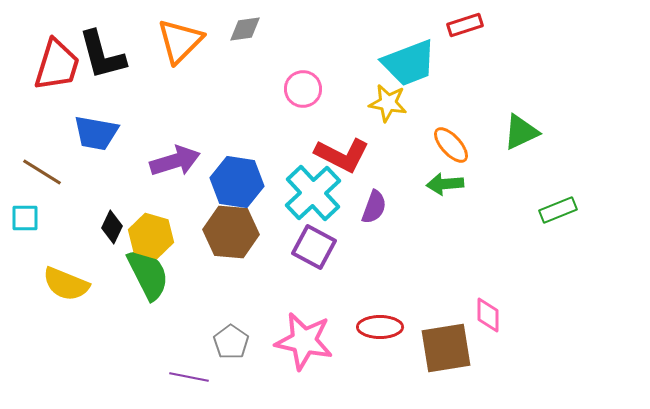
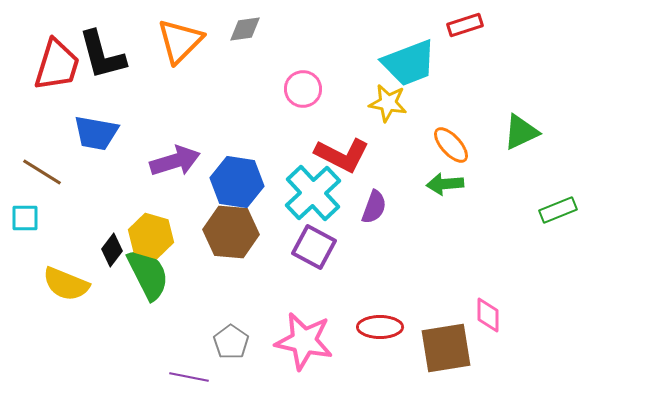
black diamond: moved 23 px down; rotated 12 degrees clockwise
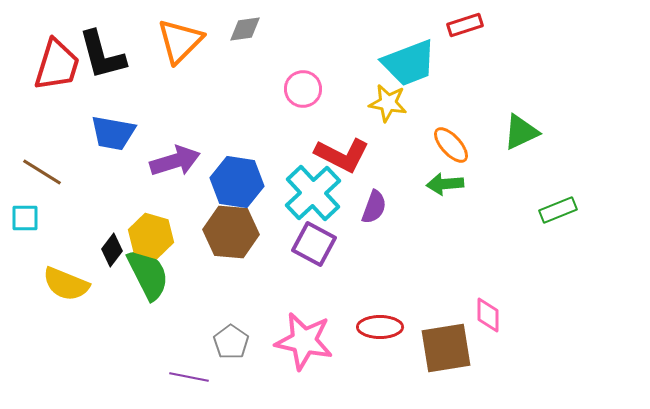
blue trapezoid: moved 17 px right
purple square: moved 3 px up
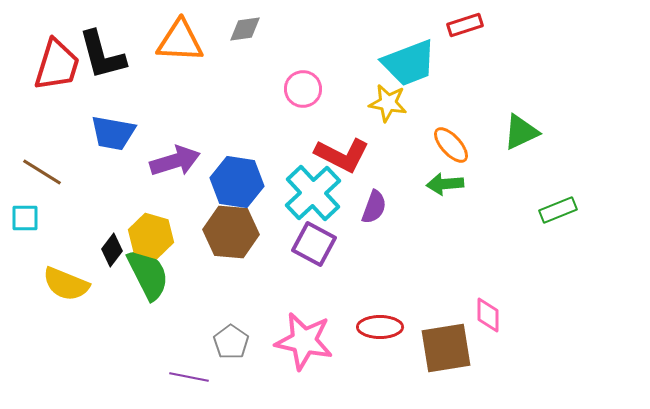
orange triangle: rotated 48 degrees clockwise
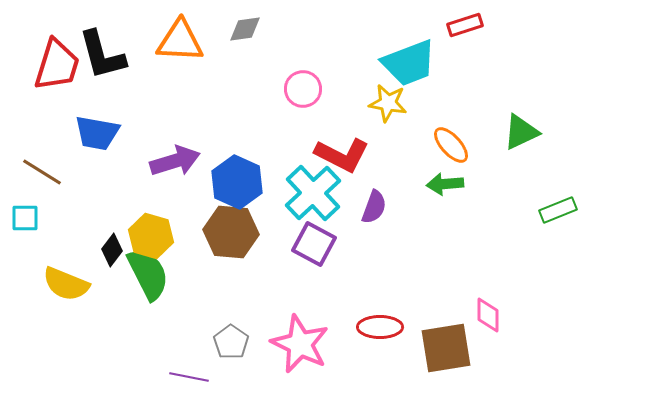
blue trapezoid: moved 16 px left
blue hexagon: rotated 15 degrees clockwise
pink star: moved 4 px left, 3 px down; rotated 14 degrees clockwise
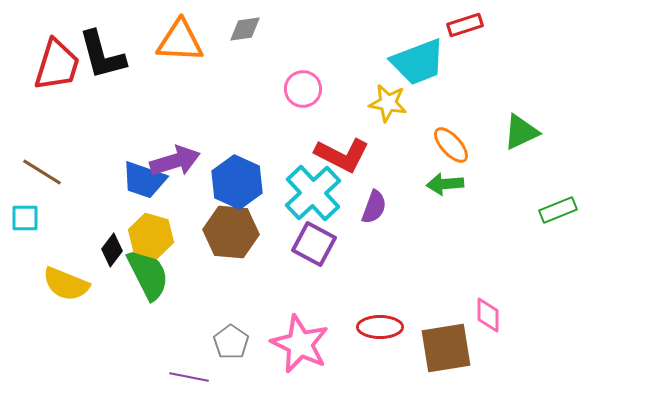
cyan trapezoid: moved 9 px right, 1 px up
blue trapezoid: moved 47 px right, 47 px down; rotated 9 degrees clockwise
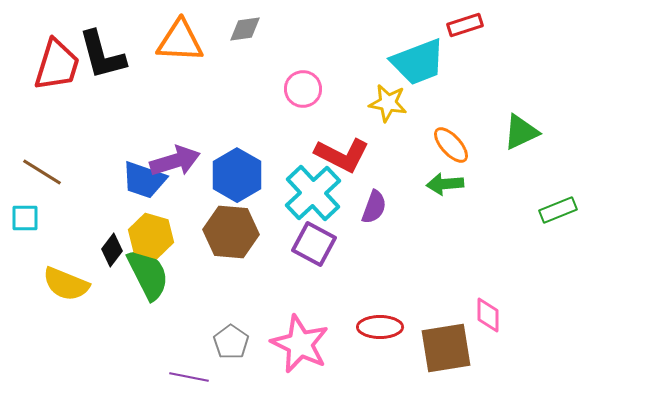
blue hexagon: moved 7 px up; rotated 6 degrees clockwise
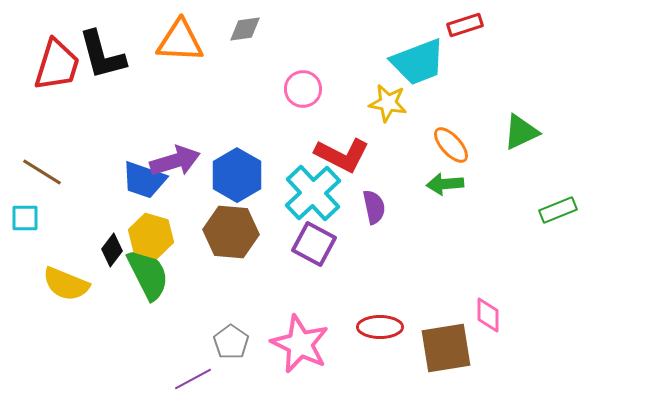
purple semicircle: rotated 32 degrees counterclockwise
purple line: moved 4 px right, 2 px down; rotated 39 degrees counterclockwise
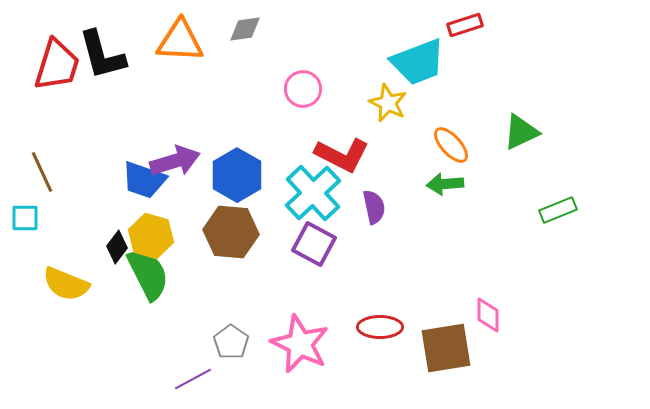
yellow star: rotated 15 degrees clockwise
brown line: rotated 33 degrees clockwise
black diamond: moved 5 px right, 3 px up
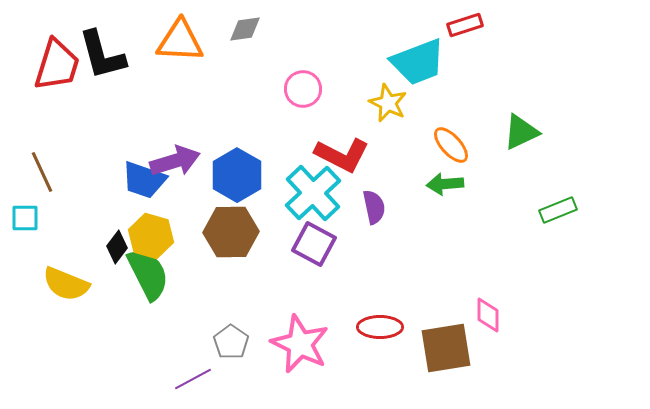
brown hexagon: rotated 6 degrees counterclockwise
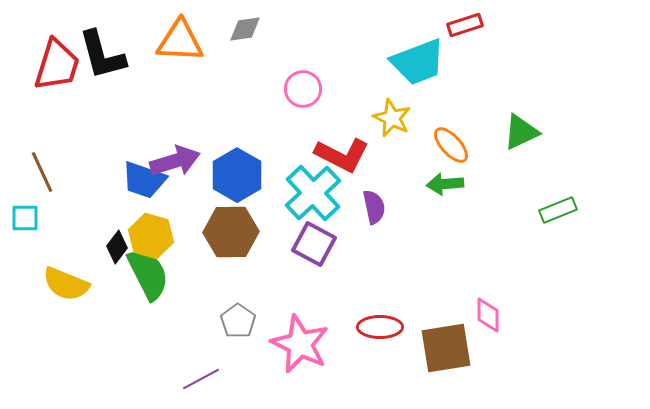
yellow star: moved 4 px right, 15 px down
gray pentagon: moved 7 px right, 21 px up
purple line: moved 8 px right
